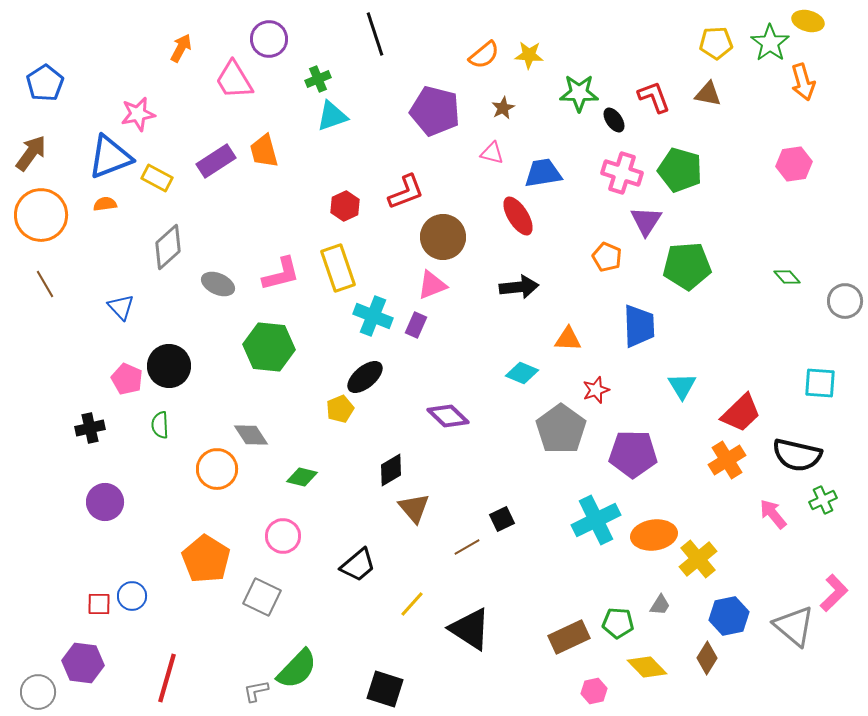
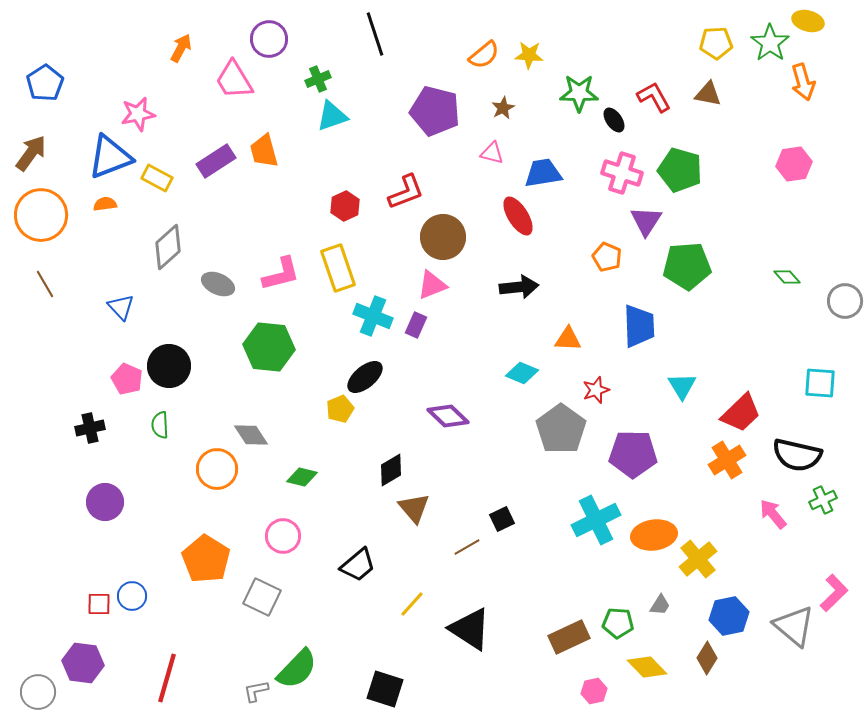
red L-shape at (654, 97): rotated 9 degrees counterclockwise
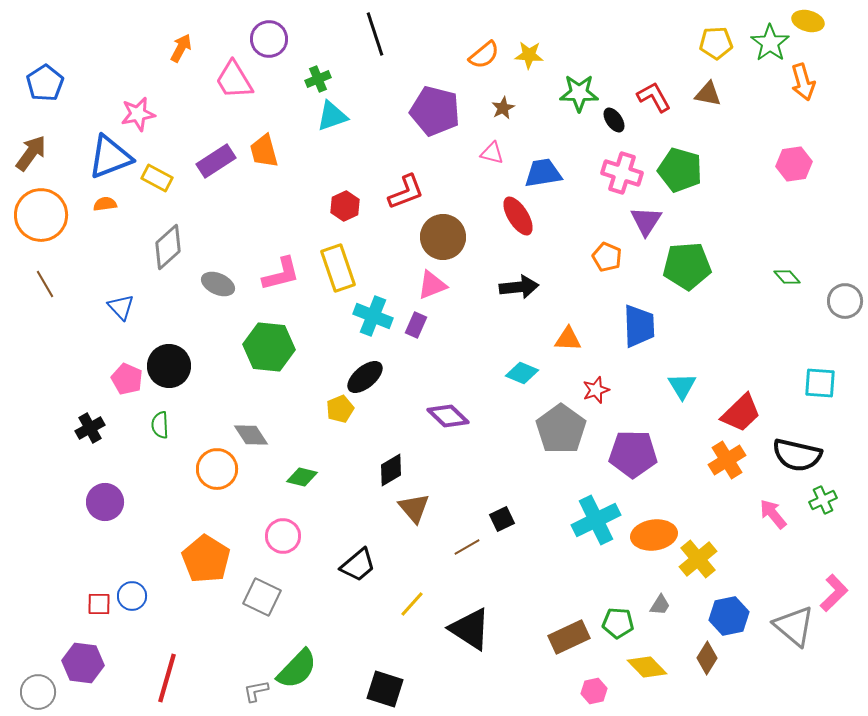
black cross at (90, 428): rotated 16 degrees counterclockwise
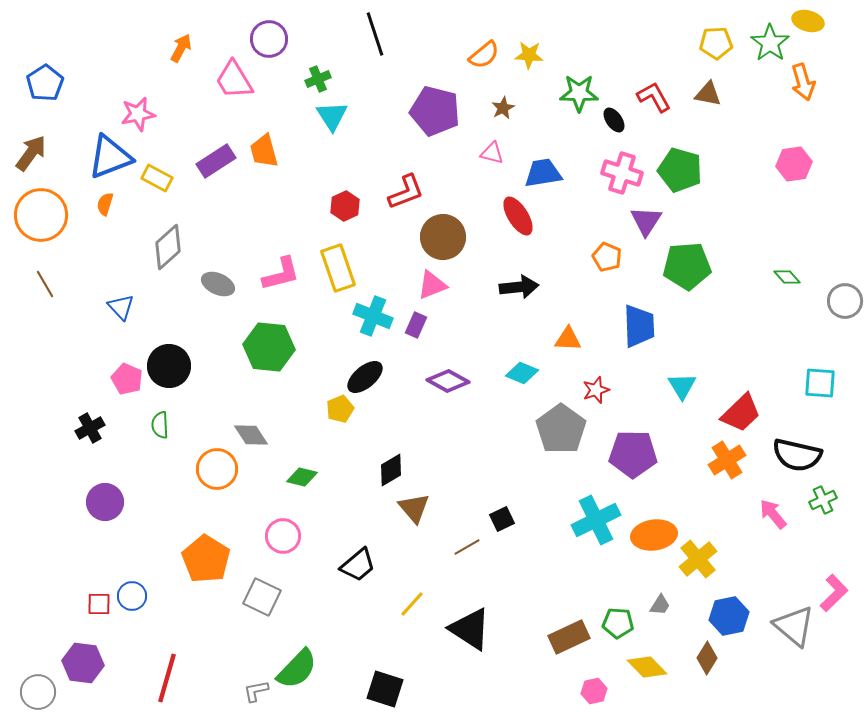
cyan triangle at (332, 116): rotated 44 degrees counterclockwise
orange semicircle at (105, 204): rotated 65 degrees counterclockwise
purple diamond at (448, 416): moved 35 px up; rotated 15 degrees counterclockwise
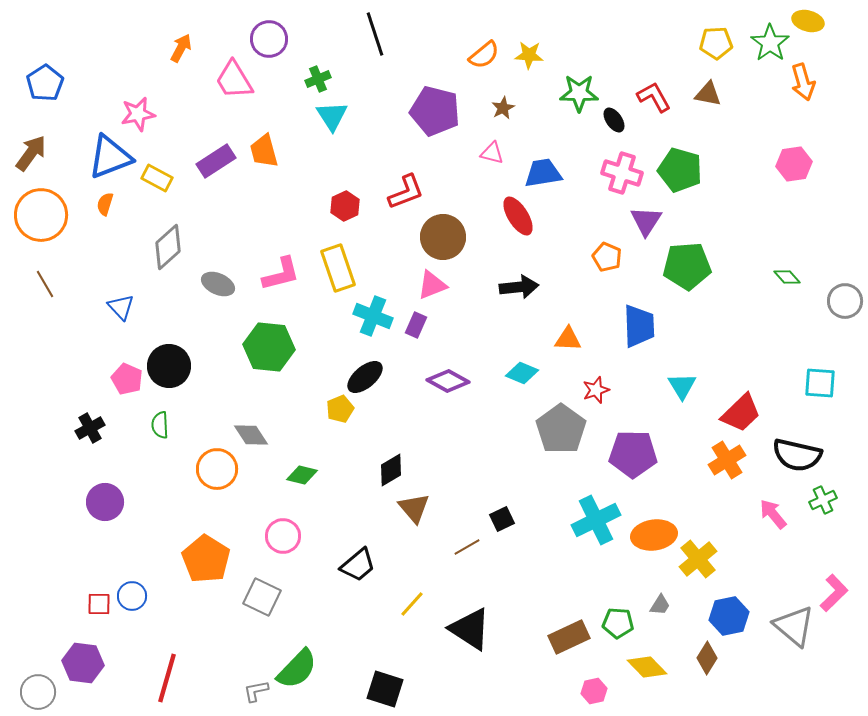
green diamond at (302, 477): moved 2 px up
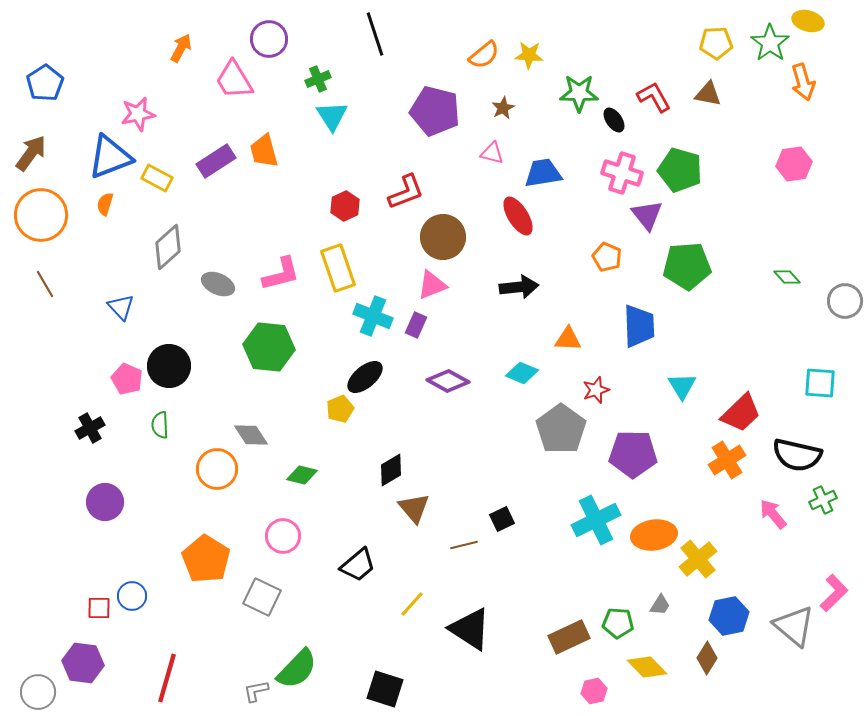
purple triangle at (646, 221): moved 1 px right, 6 px up; rotated 12 degrees counterclockwise
brown line at (467, 547): moved 3 px left, 2 px up; rotated 16 degrees clockwise
red square at (99, 604): moved 4 px down
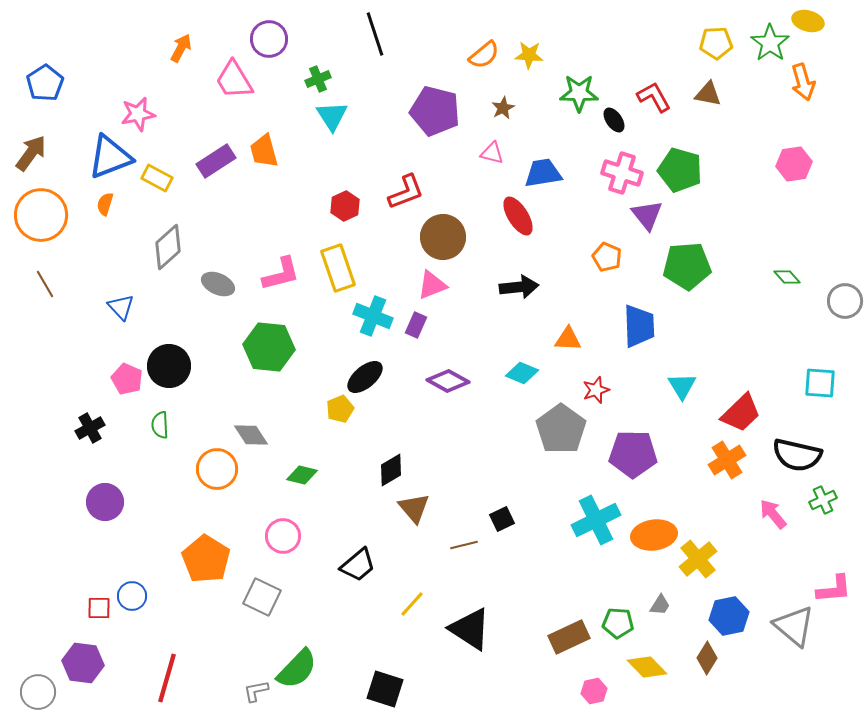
pink L-shape at (834, 593): moved 4 px up; rotated 39 degrees clockwise
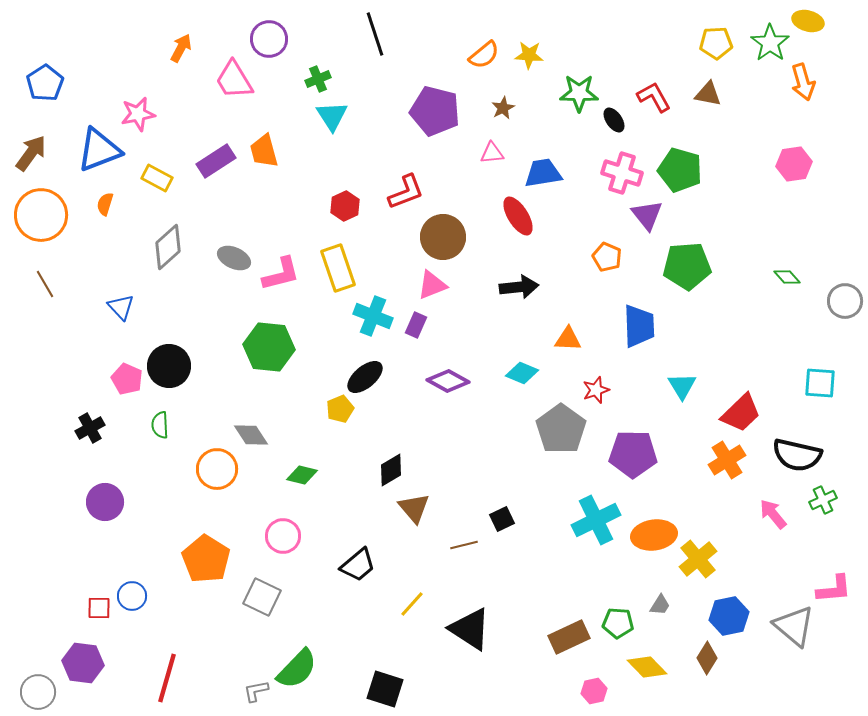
pink triangle at (492, 153): rotated 20 degrees counterclockwise
blue triangle at (110, 157): moved 11 px left, 7 px up
gray ellipse at (218, 284): moved 16 px right, 26 px up
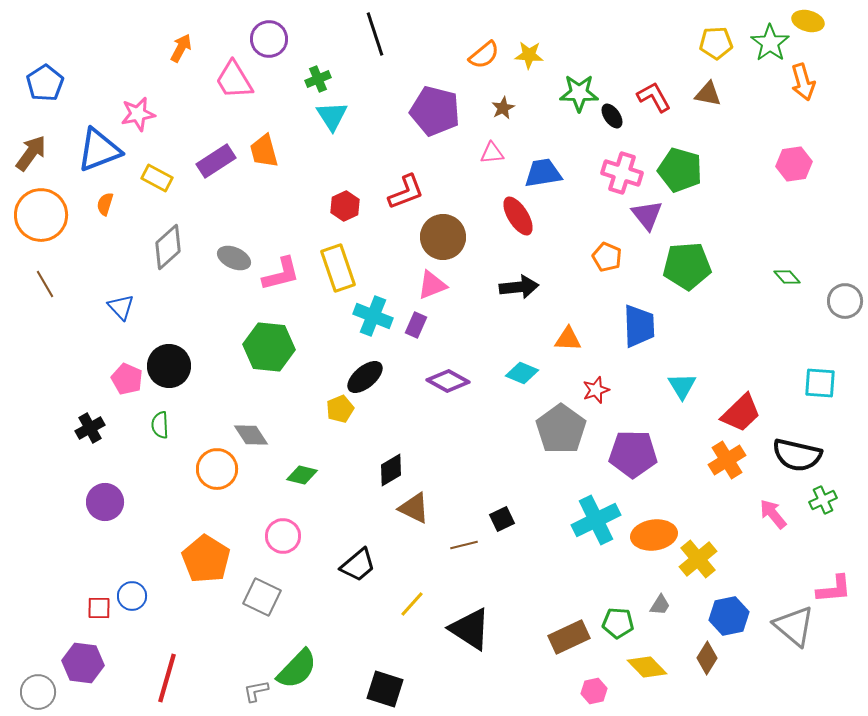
black ellipse at (614, 120): moved 2 px left, 4 px up
brown triangle at (414, 508): rotated 24 degrees counterclockwise
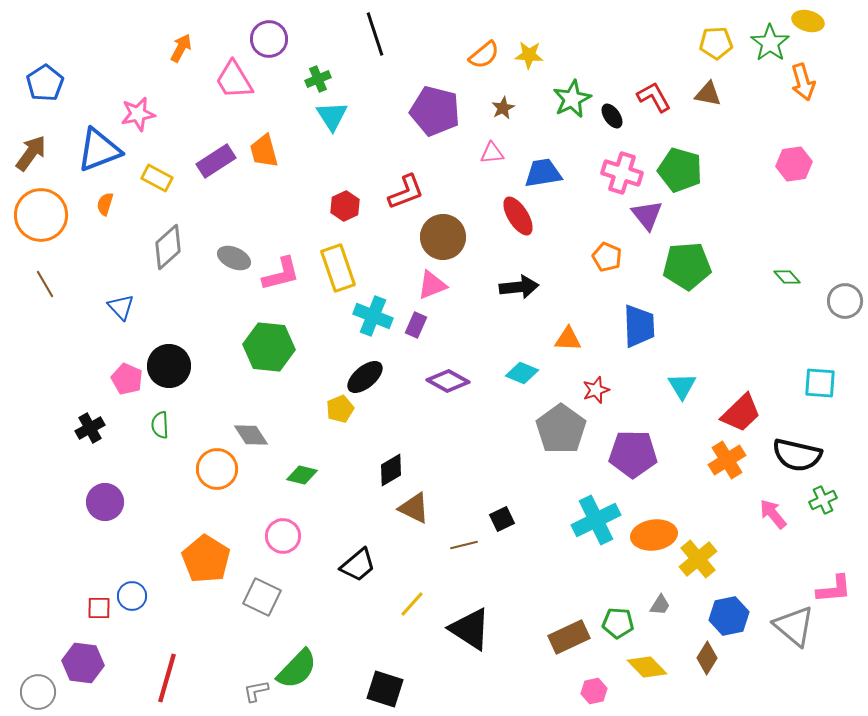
green star at (579, 93): moved 7 px left, 6 px down; rotated 27 degrees counterclockwise
